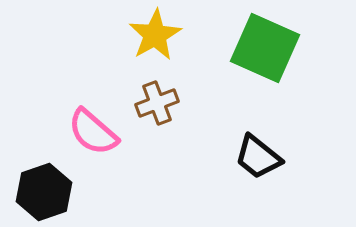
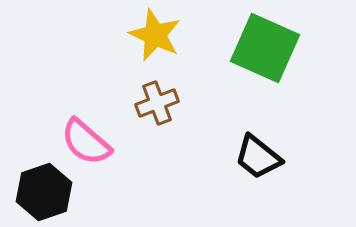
yellow star: rotated 18 degrees counterclockwise
pink semicircle: moved 7 px left, 10 px down
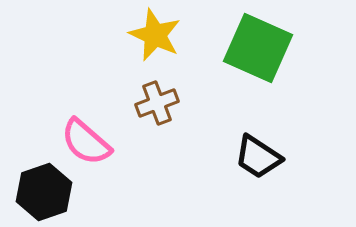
green square: moved 7 px left
black trapezoid: rotated 6 degrees counterclockwise
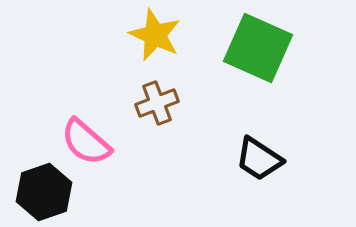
black trapezoid: moved 1 px right, 2 px down
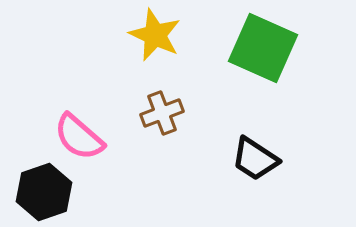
green square: moved 5 px right
brown cross: moved 5 px right, 10 px down
pink semicircle: moved 7 px left, 5 px up
black trapezoid: moved 4 px left
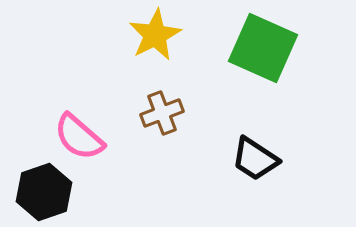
yellow star: rotated 20 degrees clockwise
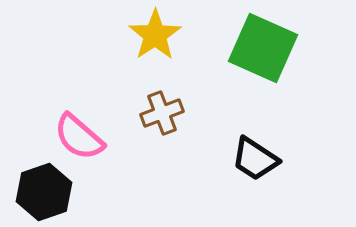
yellow star: rotated 6 degrees counterclockwise
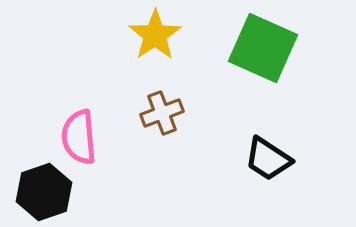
pink semicircle: rotated 44 degrees clockwise
black trapezoid: moved 13 px right
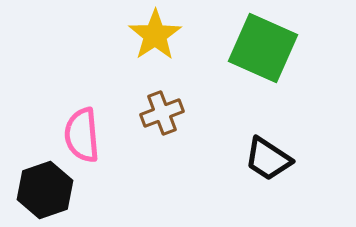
pink semicircle: moved 3 px right, 2 px up
black hexagon: moved 1 px right, 2 px up
